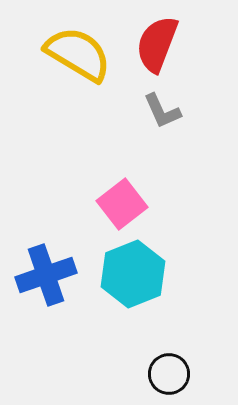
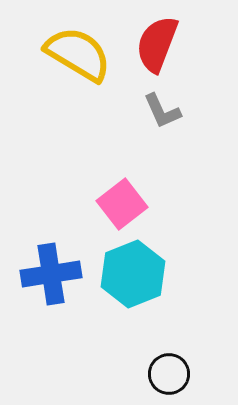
blue cross: moved 5 px right, 1 px up; rotated 10 degrees clockwise
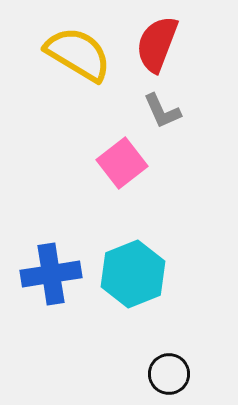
pink square: moved 41 px up
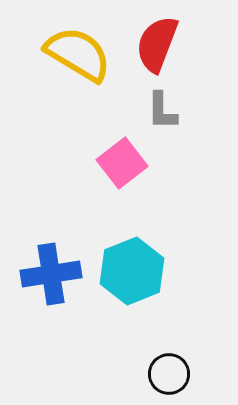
gray L-shape: rotated 24 degrees clockwise
cyan hexagon: moved 1 px left, 3 px up
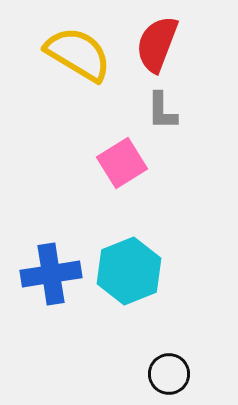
pink square: rotated 6 degrees clockwise
cyan hexagon: moved 3 px left
